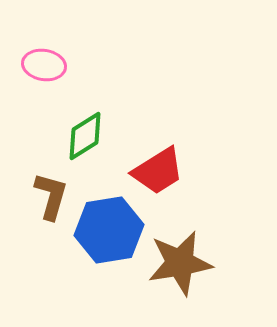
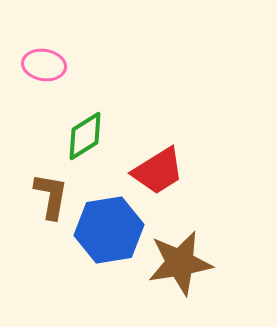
brown L-shape: rotated 6 degrees counterclockwise
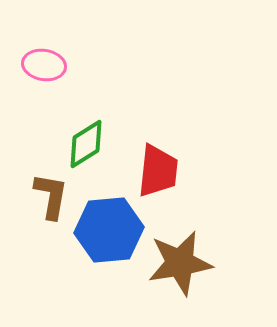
green diamond: moved 1 px right, 8 px down
red trapezoid: rotated 52 degrees counterclockwise
blue hexagon: rotated 4 degrees clockwise
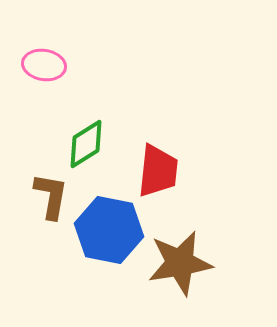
blue hexagon: rotated 16 degrees clockwise
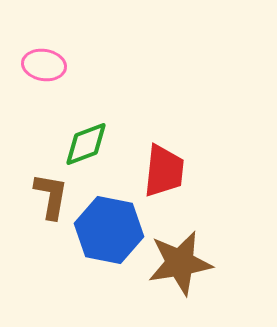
green diamond: rotated 12 degrees clockwise
red trapezoid: moved 6 px right
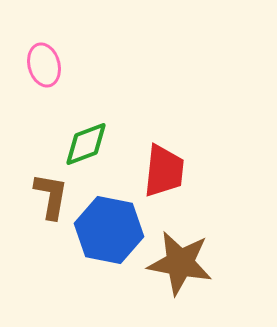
pink ellipse: rotated 66 degrees clockwise
brown star: rotated 20 degrees clockwise
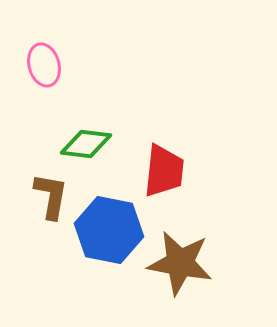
green diamond: rotated 27 degrees clockwise
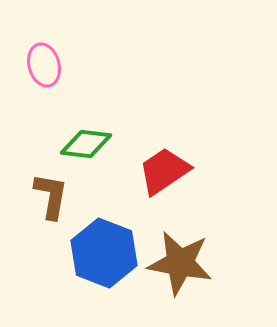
red trapezoid: rotated 130 degrees counterclockwise
blue hexagon: moved 5 px left, 23 px down; rotated 10 degrees clockwise
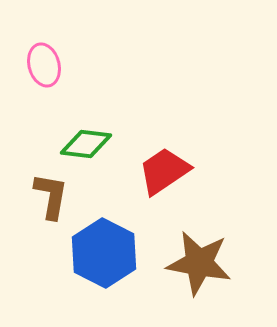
blue hexagon: rotated 6 degrees clockwise
brown star: moved 19 px right
